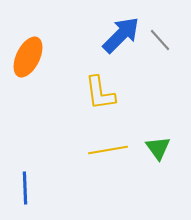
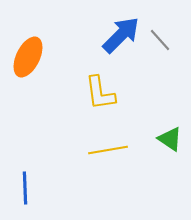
green triangle: moved 12 px right, 9 px up; rotated 20 degrees counterclockwise
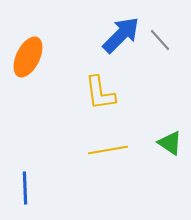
green triangle: moved 4 px down
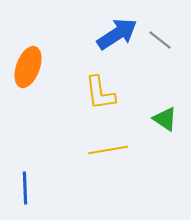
blue arrow: moved 4 px left, 1 px up; rotated 12 degrees clockwise
gray line: rotated 10 degrees counterclockwise
orange ellipse: moved 10 px down; rotated 6 degrees counterclockwise
green triangle: moved 5 px left, 24 px up
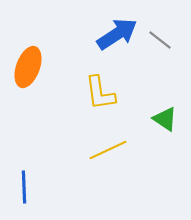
yellow line: rotated 15 degrees counterclockwise
blue line: moved 1 px left, 1 px up
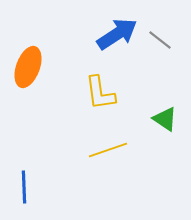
yellow line: rotated 6 degrees clockwise
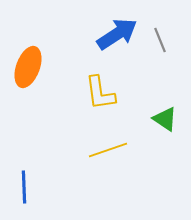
gray line: rotated 30 degrees clockwise
